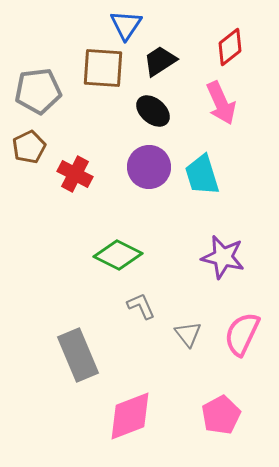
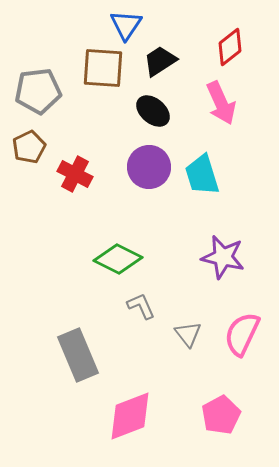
green diamond: moved 4 px down
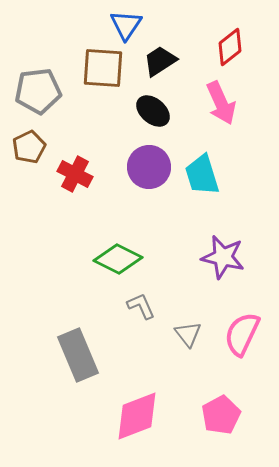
pink diamond: moved 7 px right
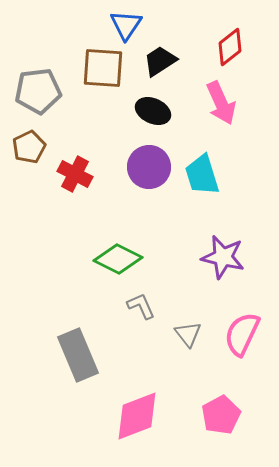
black ellipse: rotated 16 degrees counterclockwise
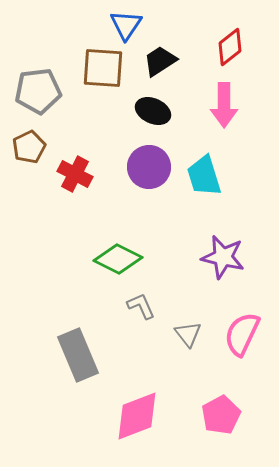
pink arrow: moved 3 px right, 2 px down; rotated 24 degrees clockwise
cyan trapezoid: moved 2 px right, 1 px down
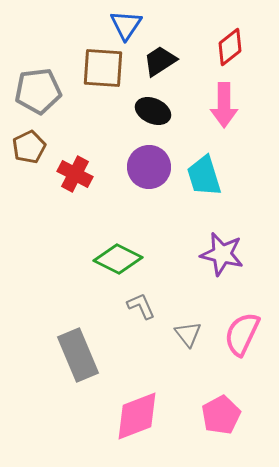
purple star: moved 1 px left, 3 px up
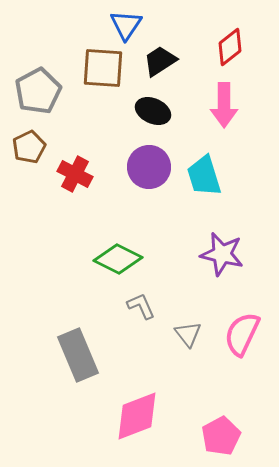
gray pentagon: rotated 21 degrees counterclockwise
pink pentagon: moved 21 px down
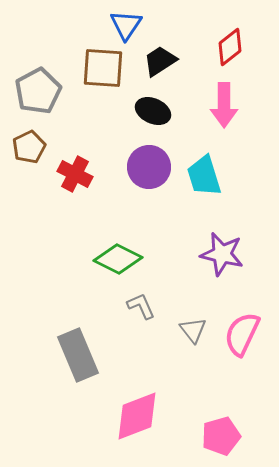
gray triangle: moved 5 px right, 4 px up
pink pentagon: rotated 12 degrees clockwise
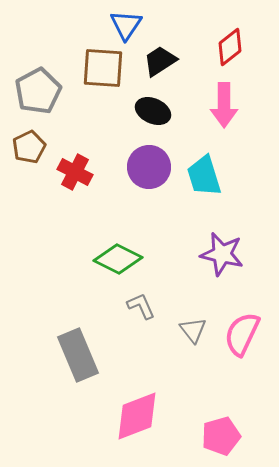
red cross: moved 2 px up
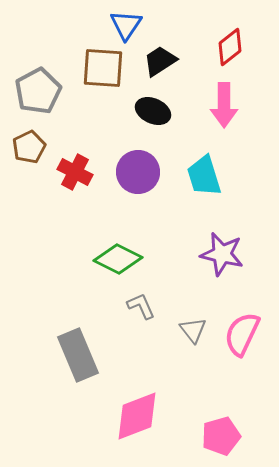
purple circle: moved 11 px left, 5 px down
